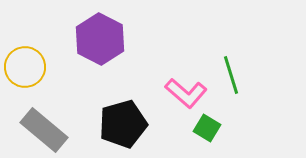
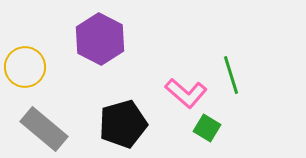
gray rectangle: moved 1 px up
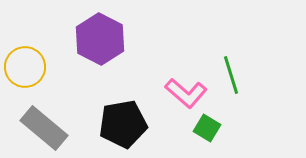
black pentagon: rotated 6 degrees clockwise
gray rectangle: moved 1 px up
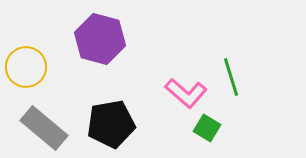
purple hexagon: rotated 12 degrees counterclockwise
yellow circle: moved 1 px right
green line: moved 2 px down
black pentagon: moved 12 px left
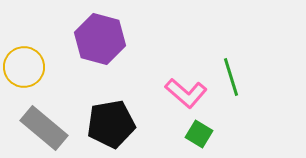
yellow circle: moved 2 px left
green square: moved 8 px left, 6 px down
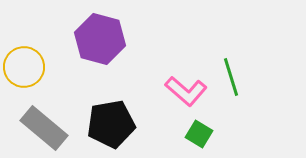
pink L-shape: moved 2 px up
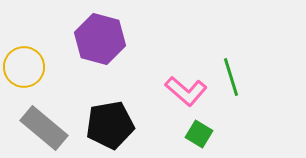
black pentagon: moved 1 px left, 1 px down
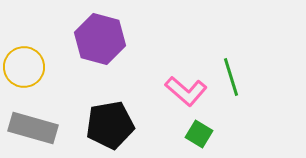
gray rectangle: moved 11 px left; rotated 24 degrees counterclockwise
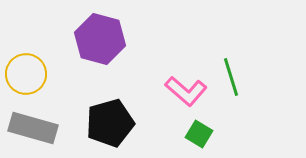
yellow circle: moved 2 px right, 7 px down
black pentagon: moved 2 px up; rotated 6 degrees counterclockwise
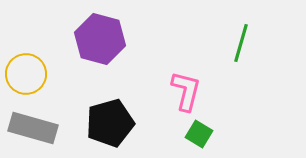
green line: moved 10 px right, 34 px up; rotated 33 degrees clockwise
pink L-shape: rotated 117 degrees counterclockwise
